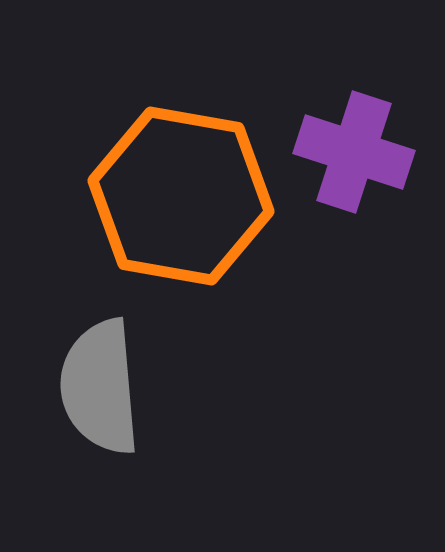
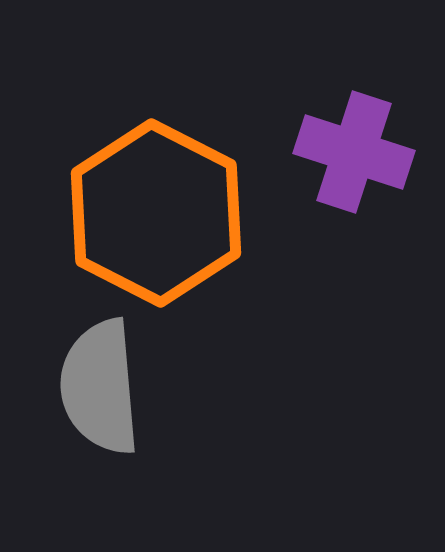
orange hexagon: moved 25 px left, 17 px down; rotated 17 degrees clockwise
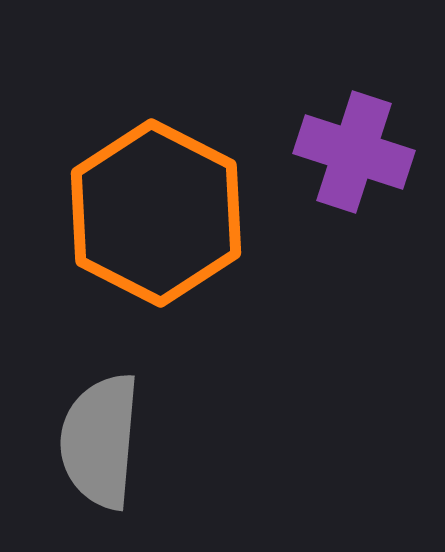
gray semicircle: moved 54 px down; rotated 10 degrees clockwise
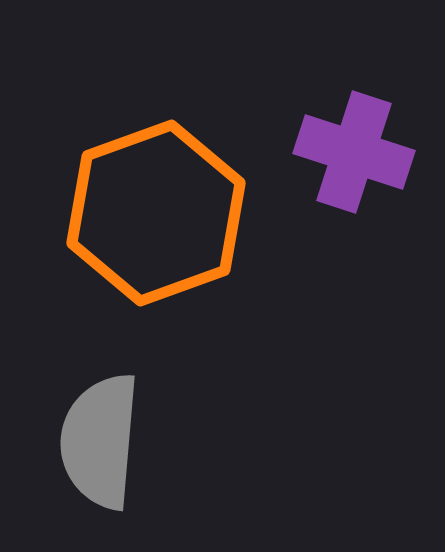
orange hexagon: rotated 13 degrees clockwise
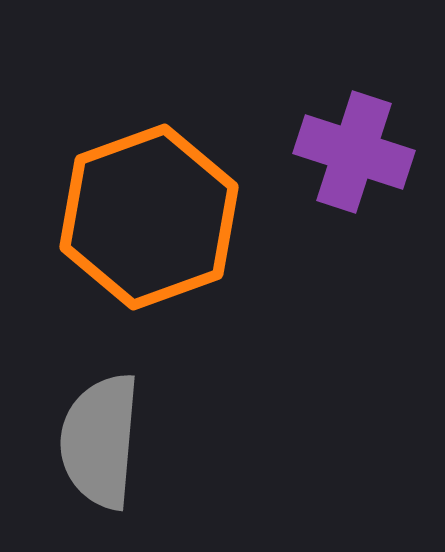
orange hexagon: moved 7 px left, 4 px down
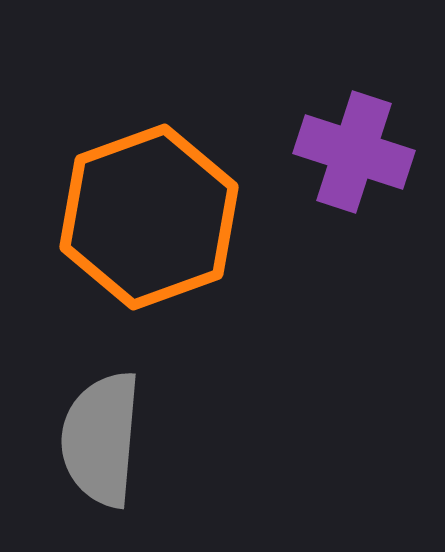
gray semicircle: moved 1 px right, 2 px up
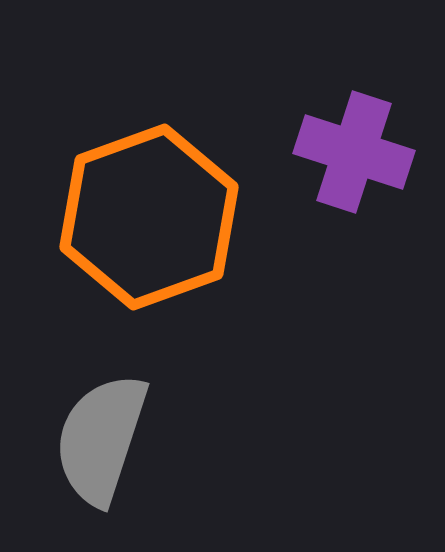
gray semicircle: rotated 13 degrees clockwise
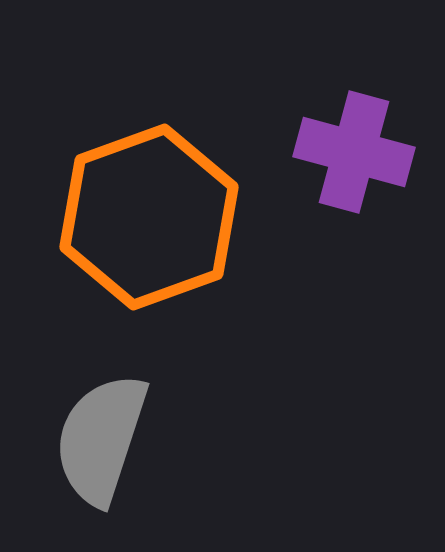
purple cross: rotated 3 degrees counterclockwise
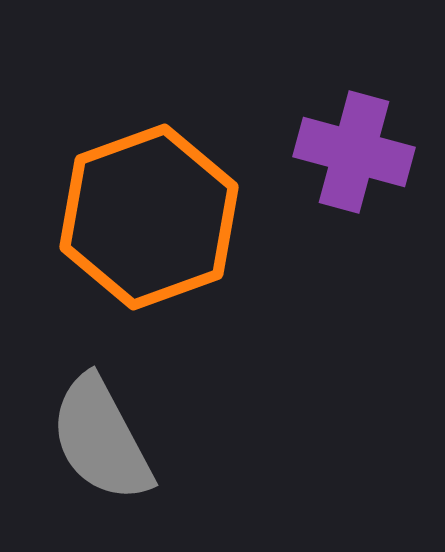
gray semicircle: rotated 46 degrees counterclockwise
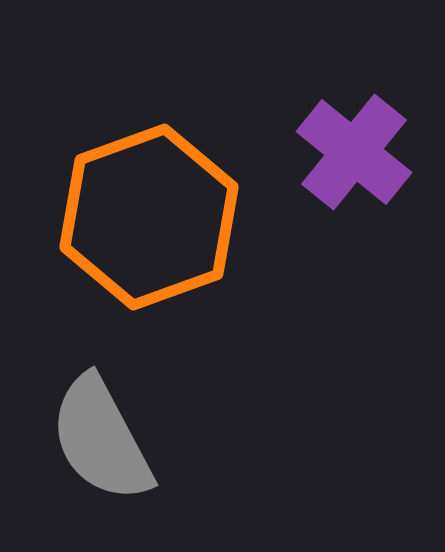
purple cross: rotated 24 degrees clockwise
